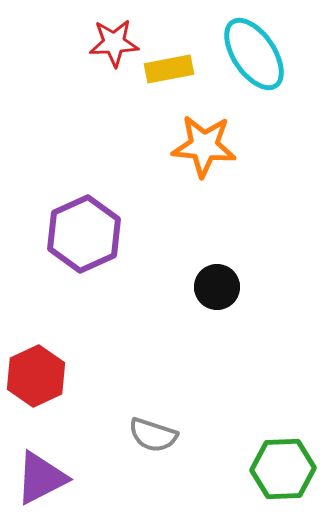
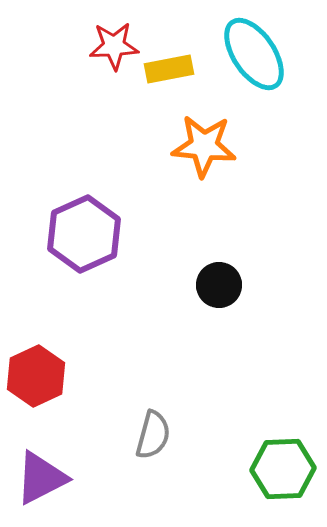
red star: moved 3 px down
black circle: moved 2 px right, 2 px up
gray semicircle: rotated 93 degrees counterclockwise
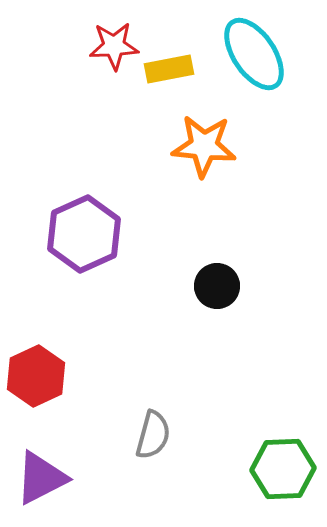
black circle: moved 2 px left, 1 px down
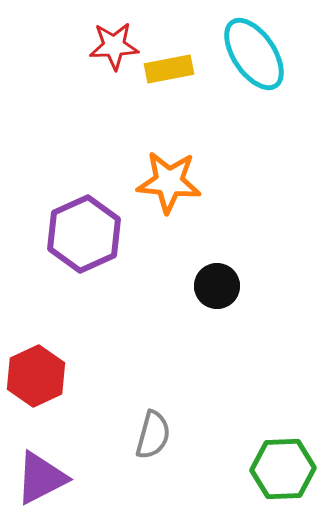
orange star: moved 35 px left, 36 px down
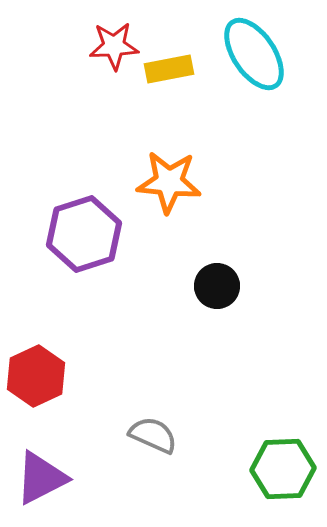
purple hexagon: rotated 6 degrees clockwise
gray semicircle: rotated 81 degrees counterclockwise
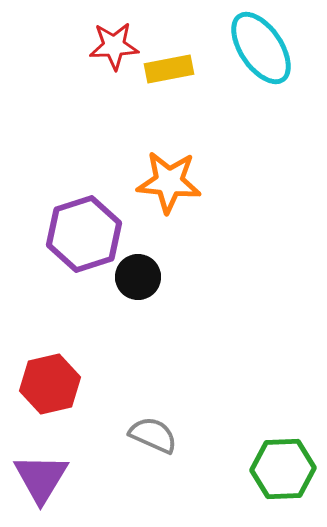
cyan ellipse: moved 7 px right, 6 px up
black circle: moved 79 px left, 9 px up
red hexagon: moved 14 px right, 8 px down; rotated 12 degrees clockwise
purple triangle: rotated 32 degrees counterclockwise
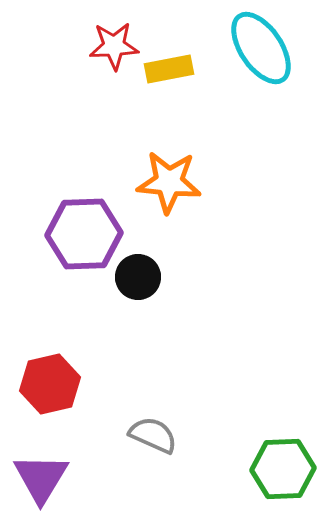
purple hexagon: rotated 16 degrees clockwise
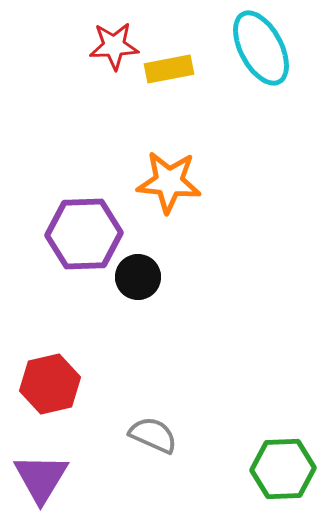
cyan ellipse: rotated 6 degrees clockwise
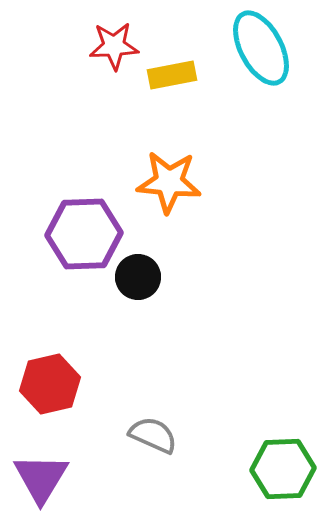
yellow rectangle: moved 3 px right, 6 px down
